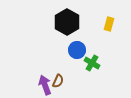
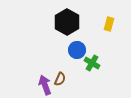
brown semicircle: moved 2 px right, 2 px up
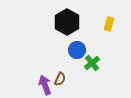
green cross: rotated 21 degrees clockwise
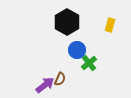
yellow rectangle: moved 1 px right, 1 px down
green cross: moved 3 px left
purple arrow: rotated 72 degrees clockwise
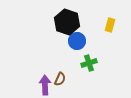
black hexagon: rotated 10 degrees counterclockwise
blue circle: moved 9 px up
green cross: rotated 21 degrees clockwise
purple arrow: rotated 54 degrees counterclockwise
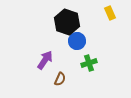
yellow rectangle: moved 12 px up; rotated 40 degrees counterclockwise
purple arrow: moved 25 px up; rotated 36 degrees clockwise
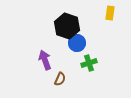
yellow rectangle: rotated 32 degrees clockwise
black hexagon: moved 4 px down
blue circle: moved 2 px down
purple arrow: rotated 54 degrees counterclockwise
